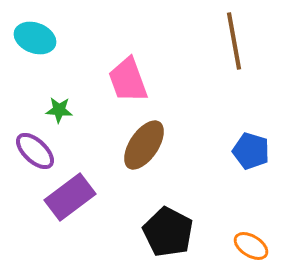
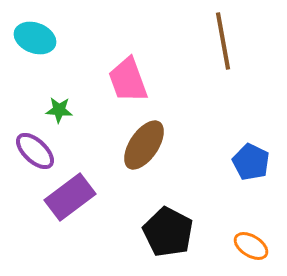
brown line: moved 11 px left
blue pentagon: moved 11 px down; rotated 9 degrees clockwise
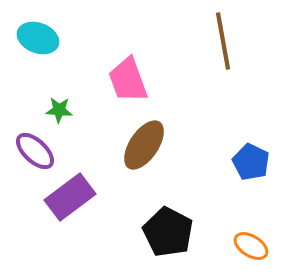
cyan ellipse: moved 3 px right
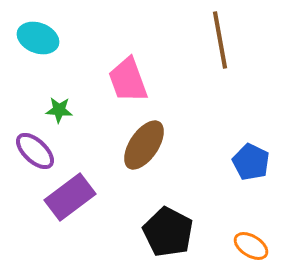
brown line: moved 3 px left, 1 px up
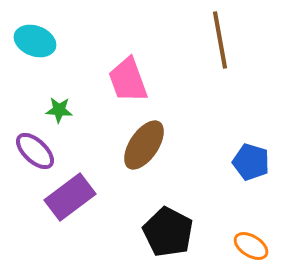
cyan ellipse: moved 3 px left, 3 px down
blue pentagon: rotated 9 degrees counterclockwise
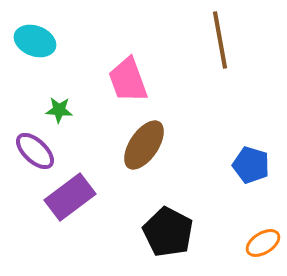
blue pentagon: moved 3 px down
orange ellipse: moved 12 px right, 3 px up; rotated 64 degrees counterclockwise
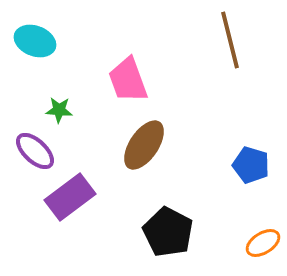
brown line: moved 10 px right; rotated 4 degrees counterclockwise
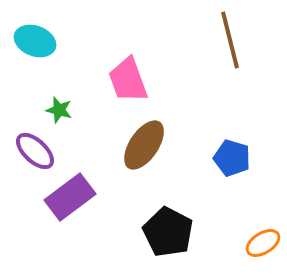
green star: rotated 12 degrees clockwise
blue pentagon: moved 19 px left, 7 px up
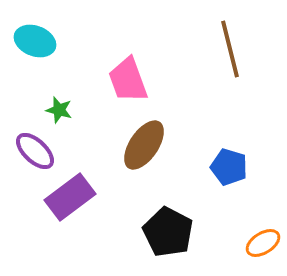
brown line: moved 9 px down
blue pentagon: moved 3 px left, 9 px down
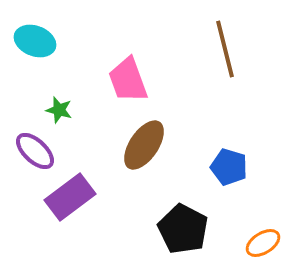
brown line: moved 5 px left
black pentagon: moved 15 px right, 3 px up
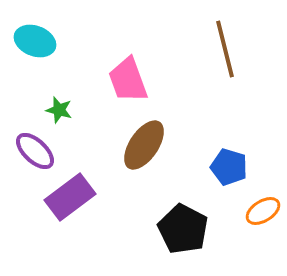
orange ellipse: moved 32 px up
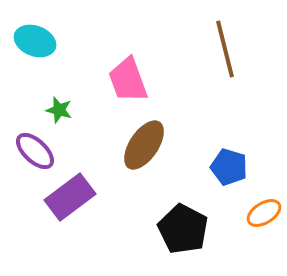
orange ellipse: moved 1 px right, 2 px down
